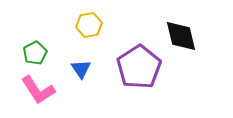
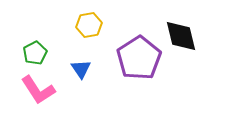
purple pentagon: moved 9 px up
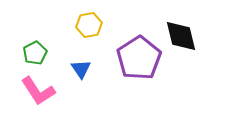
pink L-shape: moved 1 px down
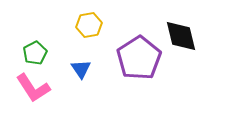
pink L-shape: moved 5 px left, 3 px up
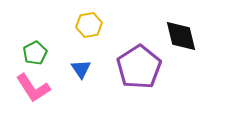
purple pentagon: moved 9 px down
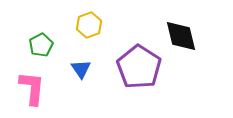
yellow hexagon: rotated 10 degrees counterclockwise
green pentagon: moved 6 px right, 8 px up
purple pentagon: rotated 6 degrees counterclockwise
pink L-shape: moved 1 px left; rotated 141 degrees counterclockwise
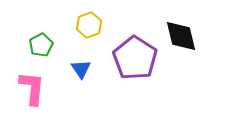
purple pentagon: moved 4 px left, 9 px up
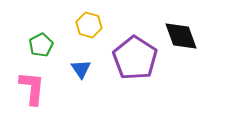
yellow hexagon: rotated 25 degrees counterclockwise
black diamond: rotated 6 degrees counterclockwise
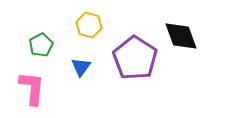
blue triangle: moved 2 px up; rotated 10 degrees clockwise
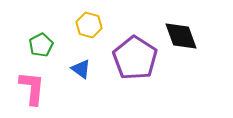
blue triangle: moved 2 px down; rotated 30 degrees counterclockwise
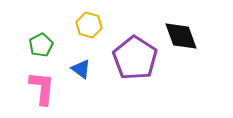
pink L-shape: moved 10 px right
